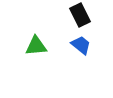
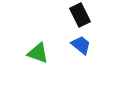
green triangle: moved 2 px right, 7 px down; rotated 25 degrees clockwise
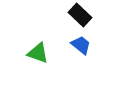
black rectangle: rotated 20 degrees counterclockwise
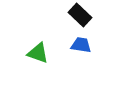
blue trapezoid: rotated 30 degrees counterclockwise
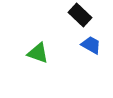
blue trapezoid: moved 10 px right; rotated 20 degrees clockwise
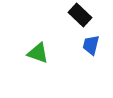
blue trapezoid: rotated 105 degrees counterclockwise
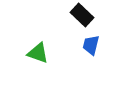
black rectangle: moved 2 px right
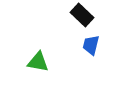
green triangle: moved 9 px down; rotated 10 degrees counterclockwise
